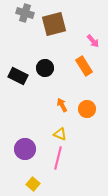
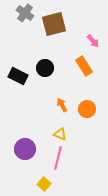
gray cross: rotated 18 degrees clockwise
yellow square: moved 11 px right
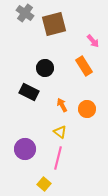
black rectangle: moved 11 px right, 16 px down
yellow triangle: moved 2 px up; rotated 16 degrees clockwise
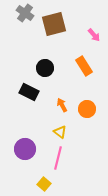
pink arrow: moved 1 px right, 6 px up
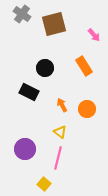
gray cross: moved 3 px left, 1 px down
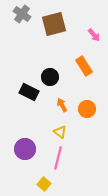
black circle: moved 5 px right, 9 px down
